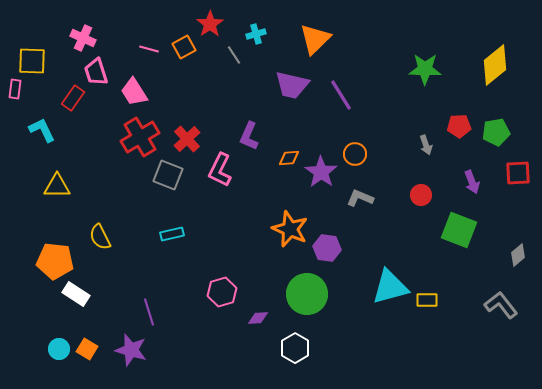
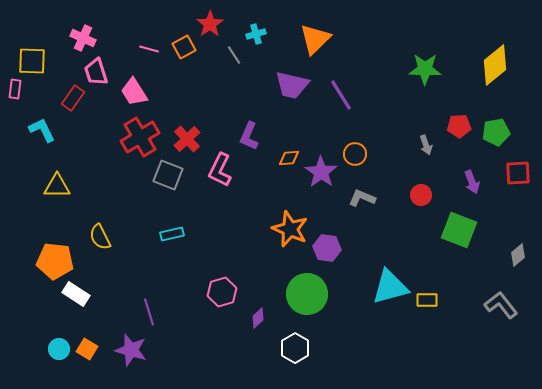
gray L-shape at (360, 198): moved 2 px right
purple diamond at (258, 318): rotated 40 degrees counterclockwise
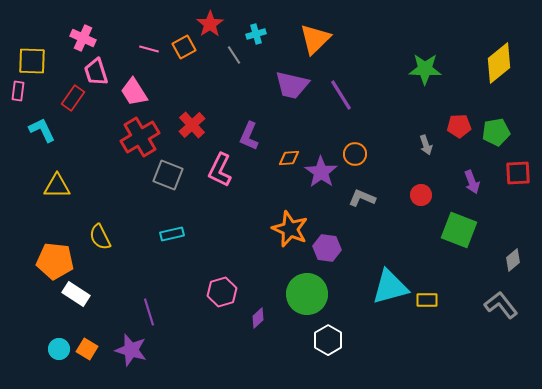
yellow diamond at (495, 65): moved 4 px right, 2 px up
pink rectangle at (15, 89): moved 3 px right, 2 px down
red cross at (187, 139): moved 5 px right, 14 px up
gray diamond at (518, 255): moved 5 px left, 5 px down
white hexagon at (295, 348): moved 33 px right, 8 px up
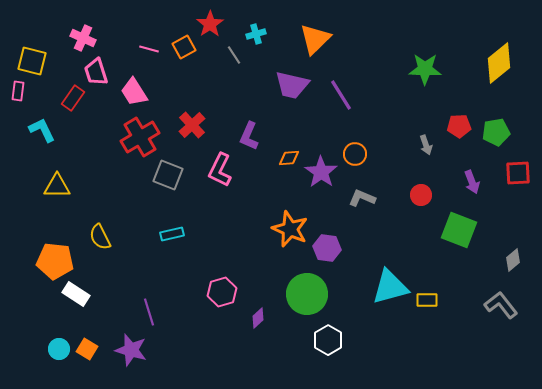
yellow square at (32, 61): rotated 12 degrees clockwise
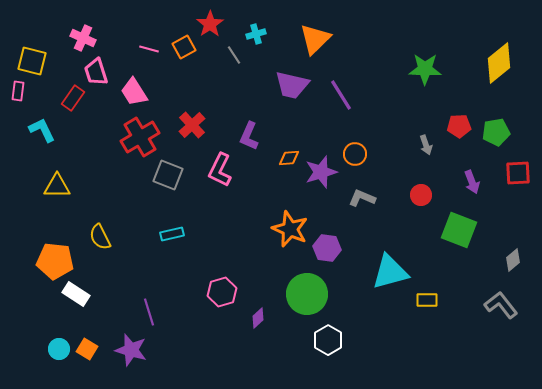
purple star at (321, 172): rotated 20 degrees clockwise
cyan triangle at (390, 287): moved 15 px up
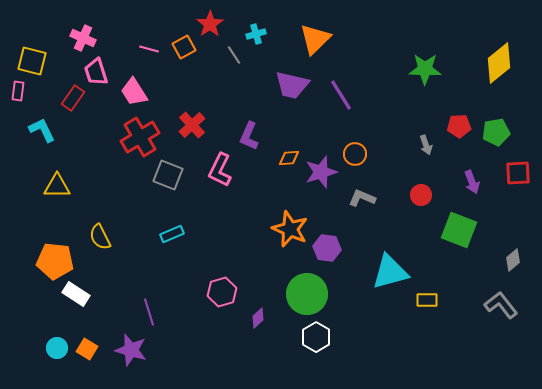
cyan rectangle at (172, 234): rotated 10 degrees counterclockwise
white hexagon at (328, 340): moved 12 px left, 3 px up
cyan circle at (59, 349): moved 2 px left, 1 px up
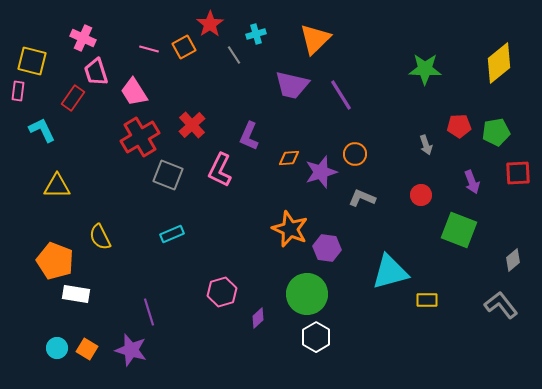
orange pentagon at (55, 261): rotated 15 degrees clockwise
white rectangle at (76, 294): rotated 24 degrees counterclockwise
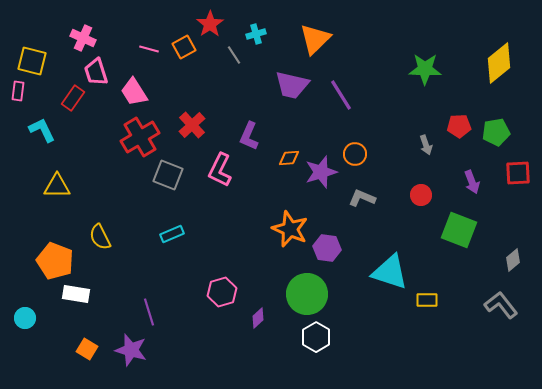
cyan triangle at (390, 272): rotated 33 degrees clockwise
cyan circle at (57, 348): moved 32 px left, 30 px up
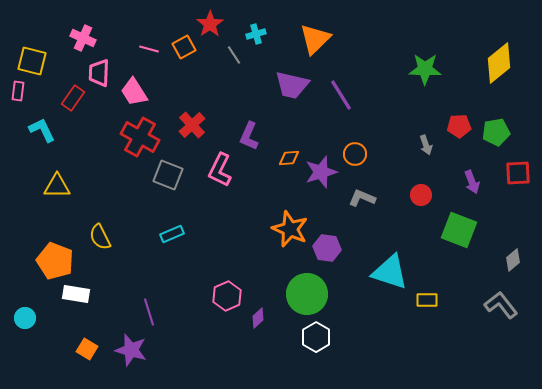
pink trapezoid at (96, 72): moved 3 px right, 1 px down; rotated 20 degrees clockwise
red cross at (140, 137): rotated 30 degrees counterclockwise
pink hexagon at (222, 292): moved 5 px right, 4 px down; rotated 8 degrees counterclockwise
